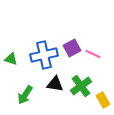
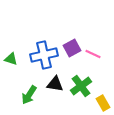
green arrow: moved 4 px right
yellow rectangle: moved 3 px down
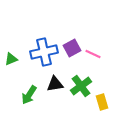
blue cross: moved 3 px up
green triangle: rotated 40 degrees counterclockwise
black triangle: rotated 18 degrees counterclockwise
yellow rectangle: moved 1 px left, 1 px up; rotated 14 degrees clockwise
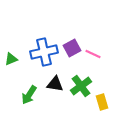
black triangle: rotated 18 degrees clockwise
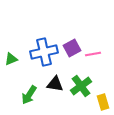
pink line: rotated 35 degrees counterclockwise
yellow rectangle: moved 1 px right
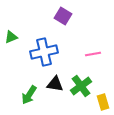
purple square: moved 9 px left, 32 px up; rotated 30 degrees counterclockwise
green triangle: moved 22 px up
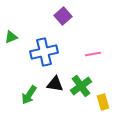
purple square: rotated 18 degrees clockwise
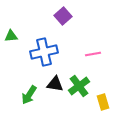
green triangle: moved 1 px up; rotated 16 degrees clockwise
green cross: moved 2 px left
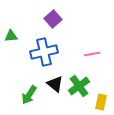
purple square: moved 10 px left, 3 px down
pink line: moved 1 px left
black triangle: rotated 30 degrees clockwise
yellow rectangle: moved 2 px left; rotated 28 degrees clockwise
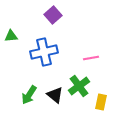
purple square: moved 4 px up
pink line: moved 1 px left, 4 px down
black triangle: moved 11 px down
